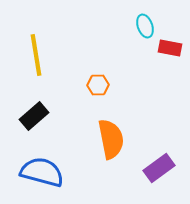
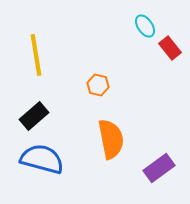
cyan ellipse: rotated 15 degrees counterclockwise
red rectangle: rotated 40 degrees clockwise
orange hexagon: rotated 15 degrees clockwise
blue semicircle: moved 13 px up
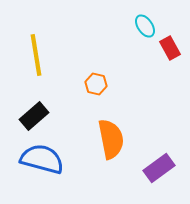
red rectangle: rotated 10 degrees clockwise
orange hexagon: moved 2 px left, 1 px up
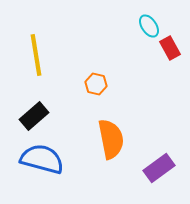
cyan ellipse: moved 4 px right
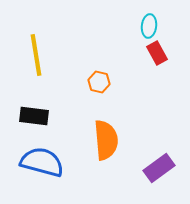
cyan ellipse: rotated 40 degrees clockwise
red rectangle: moved 13 px left, 5 px down
orange hexagon: moved 3 px right, 2 px up
black rectangle: rotated 48 degrees clockwise
orange semicircle: moved 5 px left, 1 px down; rotated 6 degrees clockwise
blue semicircle: moved 3 px down
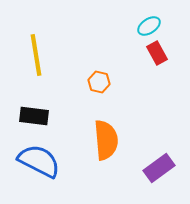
cyan ellipse: rotated 50 degrees clockwise
blue semicircle: moved 3 px left, 1 px up; rotated 12 degrees clockwise
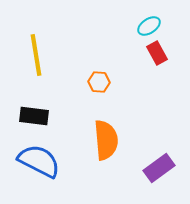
orange hexagon: rotated 10 degrees counterclockwise
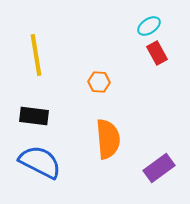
orange semicircle: moved 2 px right, 1 px up
blue semicircle: moved 1 px right, 1 px down
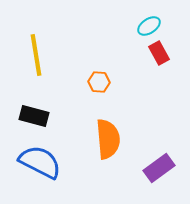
red rectangle: moved 2 px right
black rectangle: rotated 8 degrees clockwise
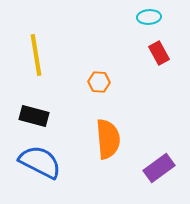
cyan ellipse: moved 9 px up; rotated 30 degrees clockwise
